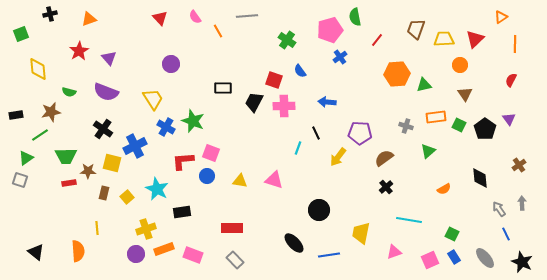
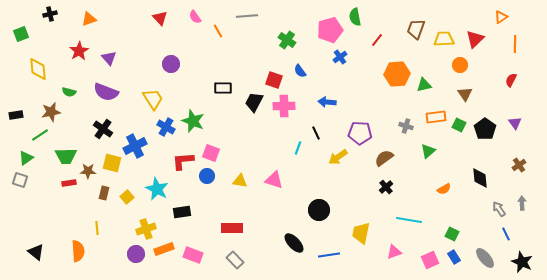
purple triangle at (509, 119): moved 6 px right, 4 px down
yellow arrow at (338, 157): rotated 18 degrees clockwise
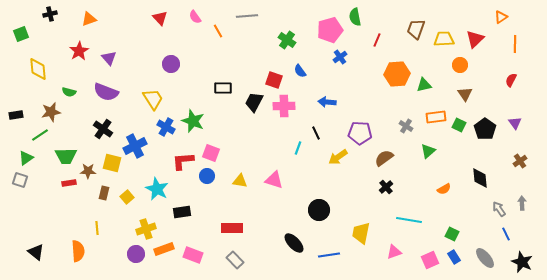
red line at (377, 40): rotated 16 degrees counterclockwise
gray cross at (406, 126): rotated 16 degrees clockwise
brown cross at (519, 165): moved 1 px right, 4 px up
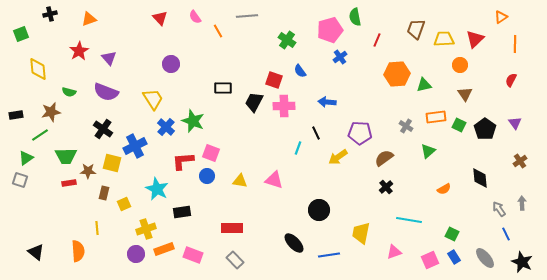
blue cross at (166, 127): rotated 12 degrees clockwise
yellow square at (127, 197): moved 3 px left, 7 px down; rotated 16 degrees clockwise
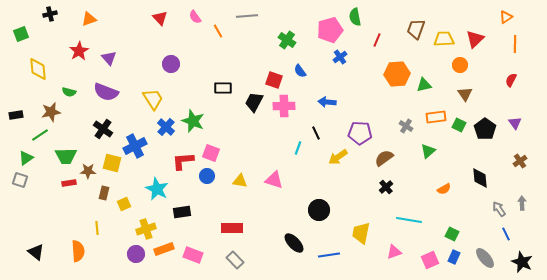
orange triangle at (501, 17): moved 5 px right
blue rectangle at (454, 257): rotated 56 degrees clockwise
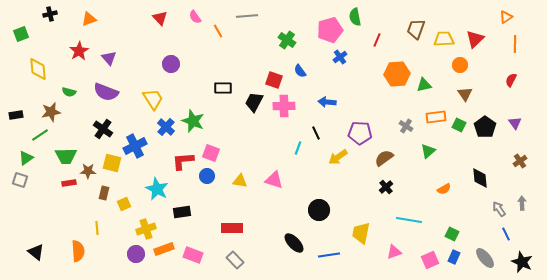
black pentagon at (485, 129): moved 2 px up
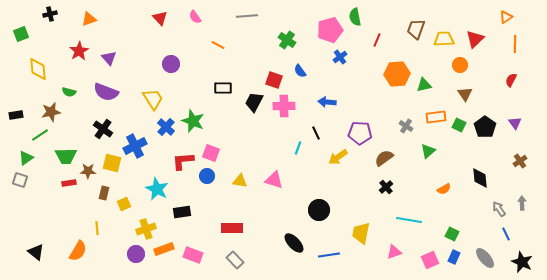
orange line at (218, 31): moved 14 px down; rotated 32 degrees counterclockwise
orange semicircle at (78, 251): rotated 35 degrees clockwise
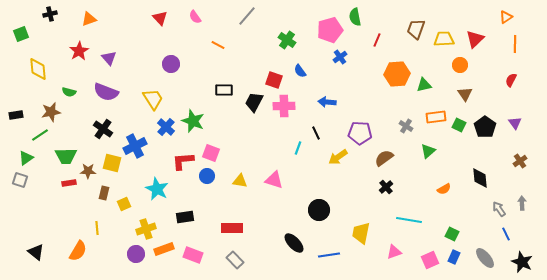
gray line at (247, 16): rotated 45 degrees counterclockwise
black rectangle at (223, 88): moved 1 px right, 2 px down
black rectangle at (182, 212): moved 3 px right, 5 px down
